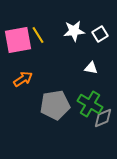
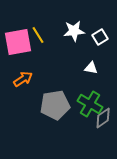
white square: moved 3 px down
pink square: moved 2 px down
gray diamond: rotated 10 degrees counterclockwise
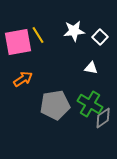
white square: rotated 14 degrees counterclockwise
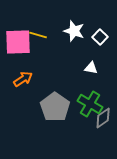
white star: rotated 25 degrees clockwise
yellow line: rotated 42 degrees counterclockwise
pink square: rotated 8 degrees clockwise
gray pentagon: moved 2 px down; rotated 28 degrees counterclockwise
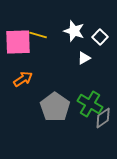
white triangle: moved 7 px left, 10 px up; rotated 40 degrees counterclockwise
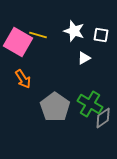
white square: moved 1 px right, 2 px up; rotated 35 degrees counterclockwise
pink square: rotated 32 degrees clockwise
orange arrow: rotated 90 degrees clockwise
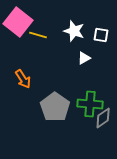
pink square: moved 20 px up; rotated 8 degrees clockwise
green cross: rotated 25 degrees counterclockwise
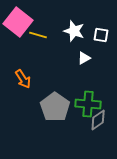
green cross: moved 2 px left
gray diamond: moved 5 px left, 2 px down
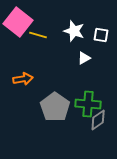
orange arrow: rotated 66 degrees counterclockwise
